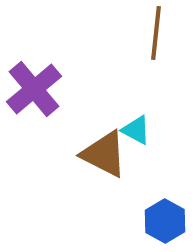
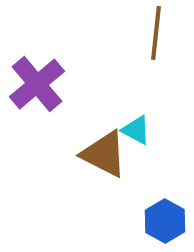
purple cross: moved 3 px right, 5 px up
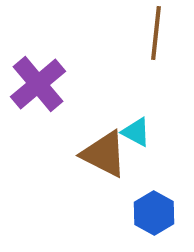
purple cross: moved 1 px right
cyan triangle: moved 2 px down
blue hexagon: moved 11 px left, 8 px up
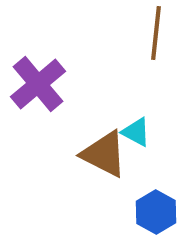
blue hexagon: moved 2 px right, 1 px up
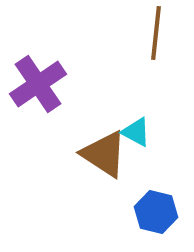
purple cross: rotated 6 degrees clockwise
brown triangle: rotated 6 degrees clockwise
blue hexagon: rotated 15 degrees counterclockwise
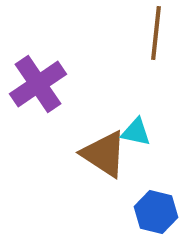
cyan triangle: rotated 16 degrees counterclockwise
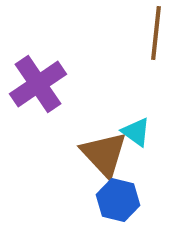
cyan triangle: rotated 24 degrees clockwise
brown triangle: rotated 14 degrees clockwise
blue hexagon: moved 38 px left, 12 px up
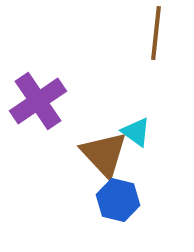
purple cross: moved 17 px down
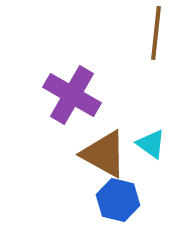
purple cross: moved 34 px right, 6 px up; rotated 26 degrees counterclockwise
cyan triangle: moved 15 px right, 12 px down
brown triangle: rotated 18 degrees counterclockwise
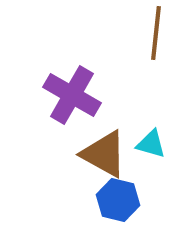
cyan triangle: rotated 20 degrees counterclockwise
